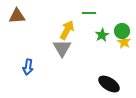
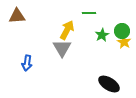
blue arrow: moved 1 px left, 4 px up
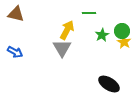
brown triangle: moved 1 px left, 2 px up; rotated 18 degrees clockwise
blue arrow: moved 12 px left, 11 px up; rotated 70 degrees counterclockwise
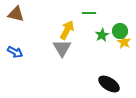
green circle: moved 2 px left
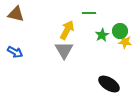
yellow star: moved 1 px right; rotated 24 degrees counterclockwise
gray triangle: moved 2 px right, 2 px down
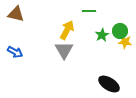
green line: moved 2 px up
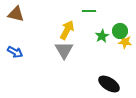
green star: moved 1 px down
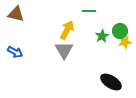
yellow star: rotated 16 degrees counterclockwise
black ellipse: moved 2 px right, 2 px up
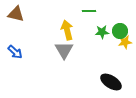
yellow arrow: rotated 42 degrees counterclockwise
green star: moved 4 px up; rotated 24 degrees clockwise
blue arrow: rotated 14 degrees clockwise
